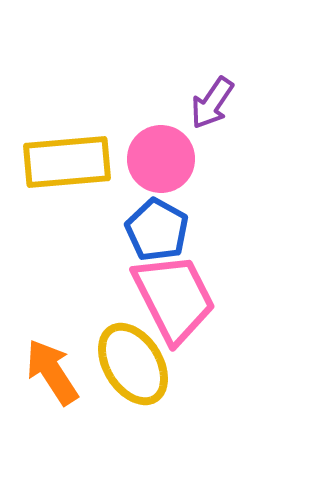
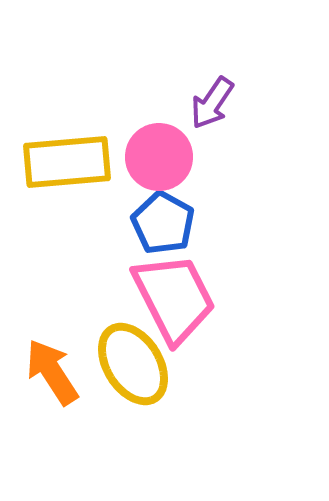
pink circle: moved 2 px left, 2 px up
blue pentagon: moved 6 px right, 7 px up
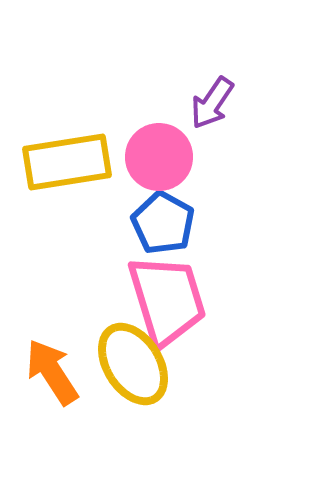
yellow rectangle: rotated 4 degrees counterclockwise
pink trapezoid: moved 7 px left, 2 px down; rotated 10 degrees clockwise
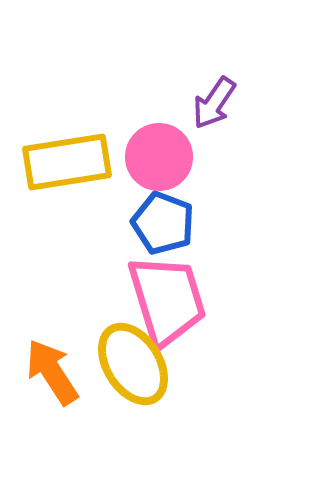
purple arrow: moved 2 px right
blue pentagon: rotated 8 degrees counterclockwise
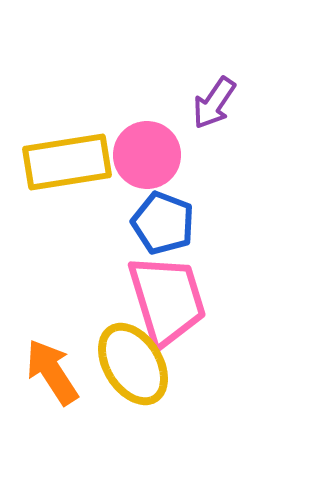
pink circle: moved 12 px left, 2 px up
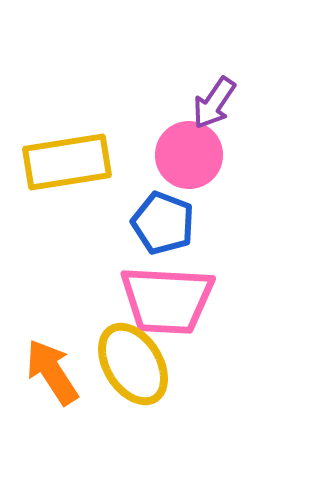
pink circle: moved 42 px right
pink trapezoid: rotated 110 degrees clockwise
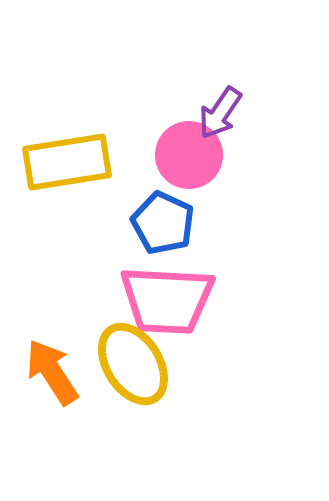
purple arrow: moved 6 px right, 10 px down
blue pentagon: rotated 4 degrees clockwise
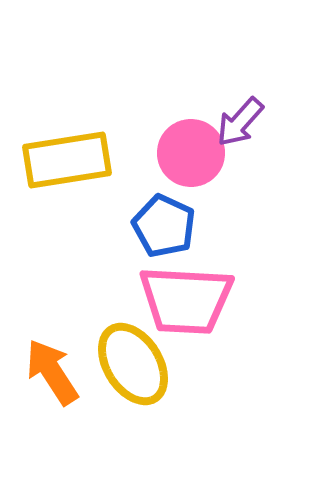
purple arrow: moved 20 px right, 9 px down; rotated 8 degrees clockwise
pink circle: moved 2 px right, 2 px up
yellow rectangle: moved 2 px up
blue pentagon: moved 1 px right, 3 px down
pink trapezoid: moved 19 px right
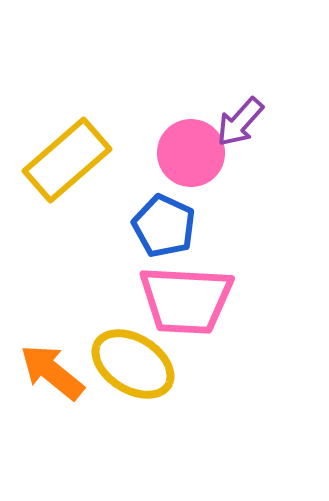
yellow rectangle: rotated 32 degrees counterclockwise
yellow ellipse: rotated 26 degrees counterclockwise
orange arrow: rotated 18 degrees counterclockwise
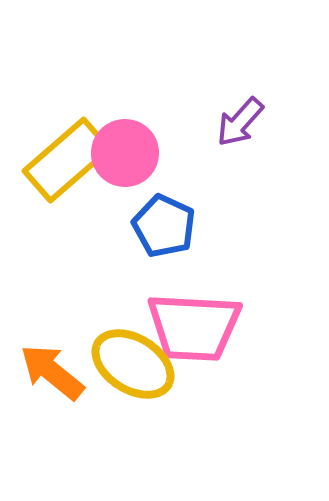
pink circle: moved 66 px left
pink trapezoid: moved 8 px right, 27 px down
